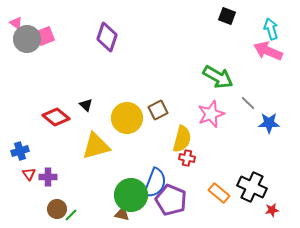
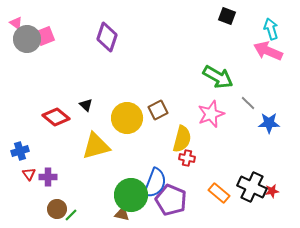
red star: moved 19 px up
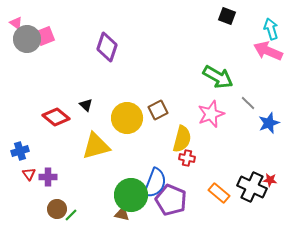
purple diamond: moved 10 px down
blue star: rotated 20 degrees counterclockwise
red star: moved 2 px left, 11 px up; rotated 16 degrees clockwise
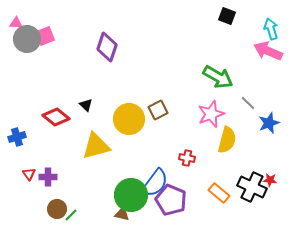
pink triangle: rotated 32 degrees counterclockwise
yellow circle: moved 2 px right, 1 px down
yellow semicircle: moved 45 px right, 1 px down
blue cross: moved 3 px left, 14 px up
blue semicircle: rotated 16 degrees clockwise
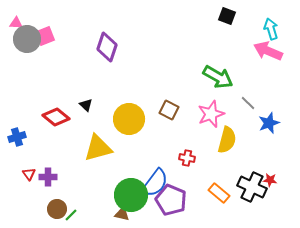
brown square: moved 11 px right; rotated 36 degrees counterclockwise
yellow triangle: moved 2 px right, 2 px down
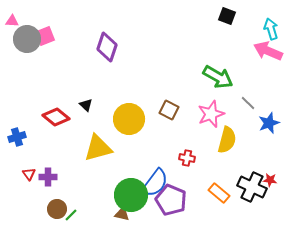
pink triangle: moved 4 px left, 2 px up
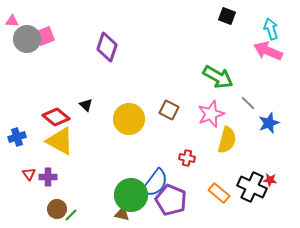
yellow triangle: moved 38 px left, 7 px up; rotated 44 degrees clockwise
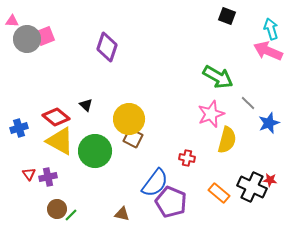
brown square: moved 36 px left, 28 px down
blue cross: moved 2 px right, 9 px up
purple cross: rotated 12 degrees counterclockwise
green circle: moved 36 px left, 44 px up
purple pentagon: moved 2 px down
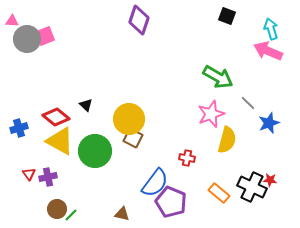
purple diamond: moved 32 px right, 27 px up
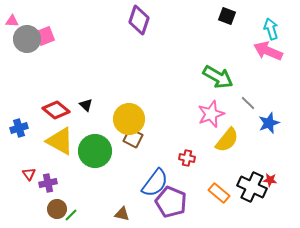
red diamond: moved 7 px up
yellow semicircle: rotated 24 degrees clockwise
purple cross: moved 6 px down
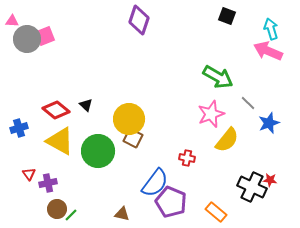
green circle: moved 3 px right
orange rectangle: moved 3 px left, 19 px down
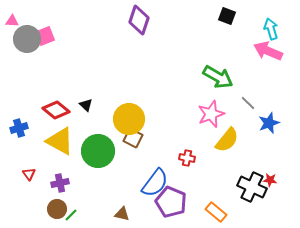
purple cross: moved 12 px right
